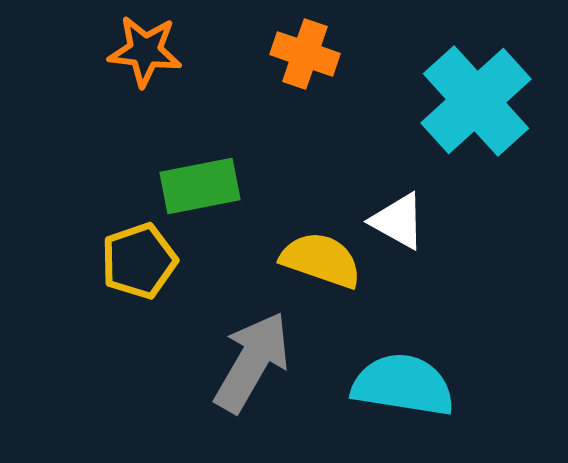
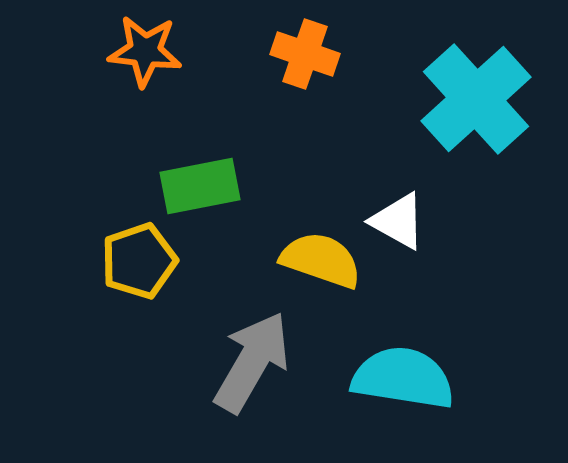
cyan cross: moved 2 px up
cyan semicircle: moved 7 px up
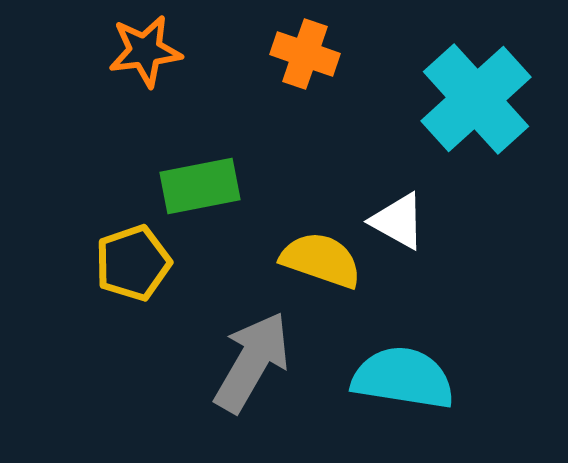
orange star: rotated 14 degrees counterclockwise
yellow pentagon: moved 6 px left, 2 px down
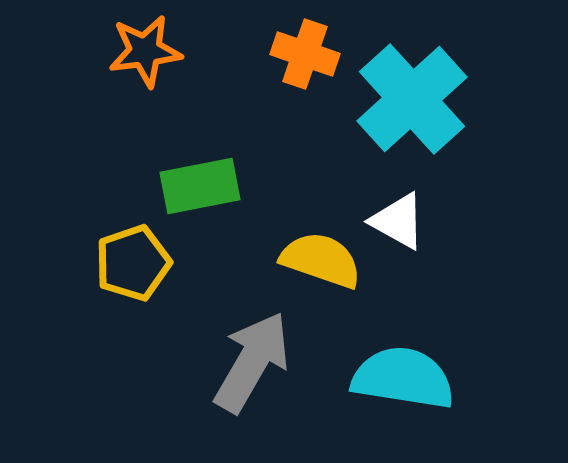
cyan cross: moved 64 px left
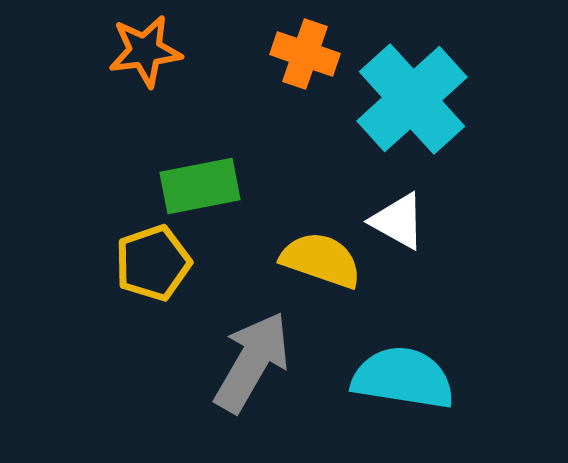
yellow pentagon: moved 20 px right
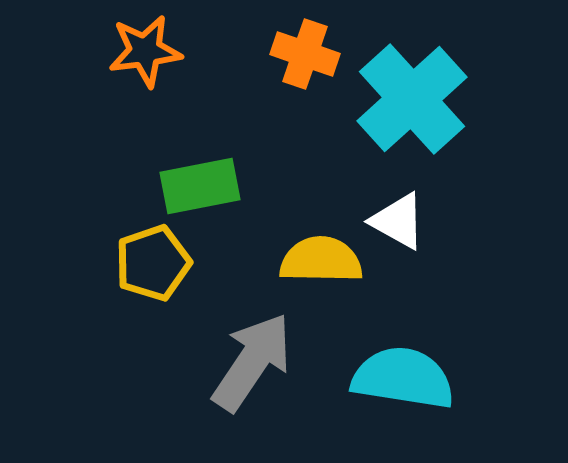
yellow semicircle: rotated 18 degrees counterclockwise
gray arrow: rotated 4 degrees clockwise
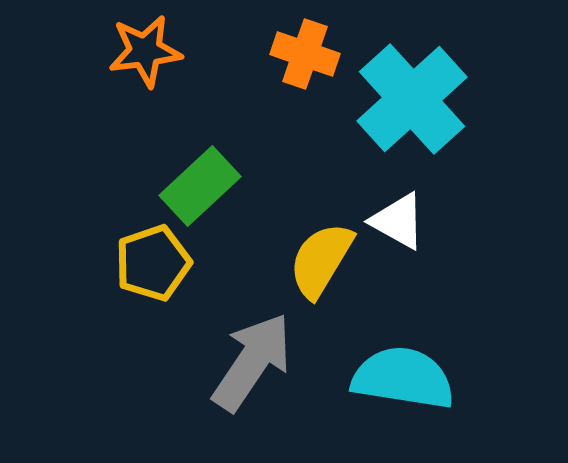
green rectangle: rotated 32 degrees counterclockwise
yellow semicircle: rotated 60 degrees counterclockwise
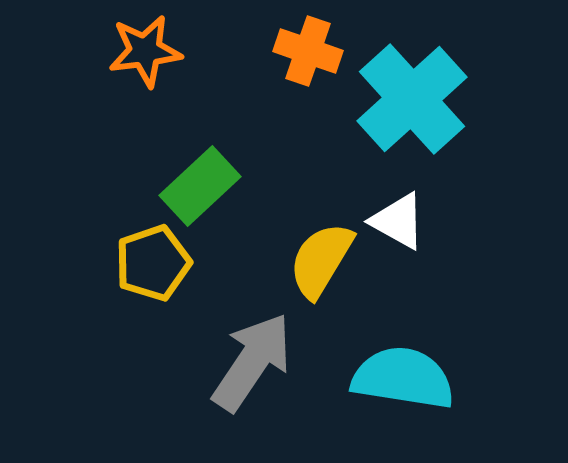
orange cross: moved 3 px right, 3 px up
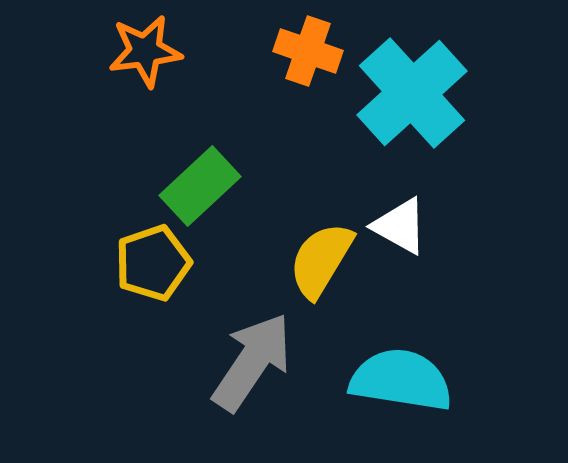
cyan cross: moved 6 px up
white triangle: moved 2 px right, 5 px down
cyan semicircle: moved 2 px left, 2 px down
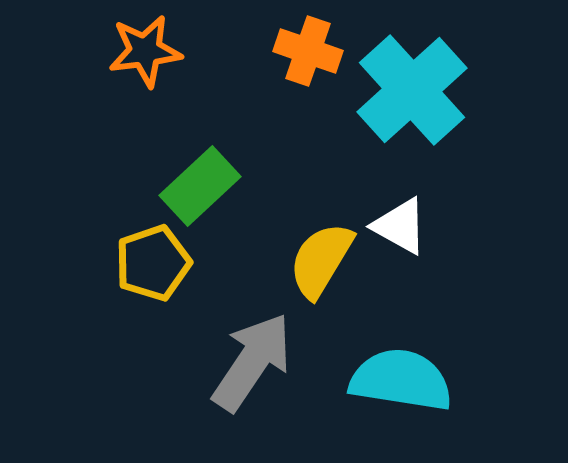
cyan cross: moved 3 px up
